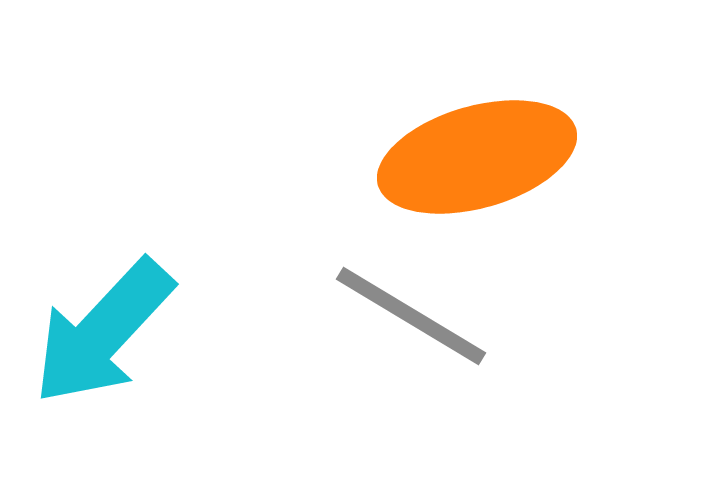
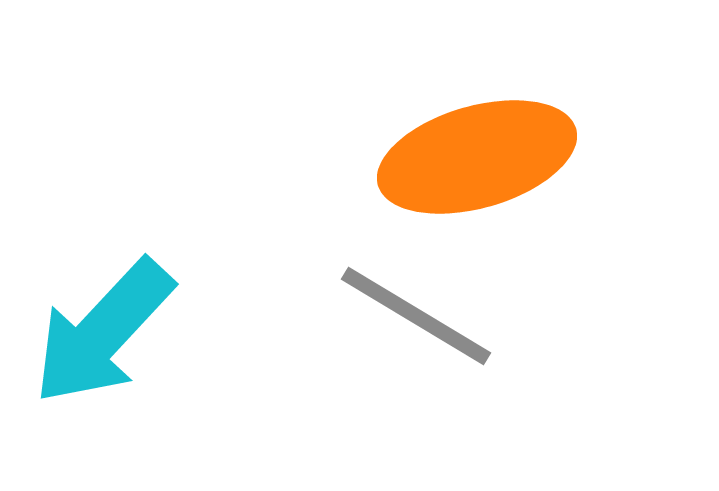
gray line: moved 5 px right
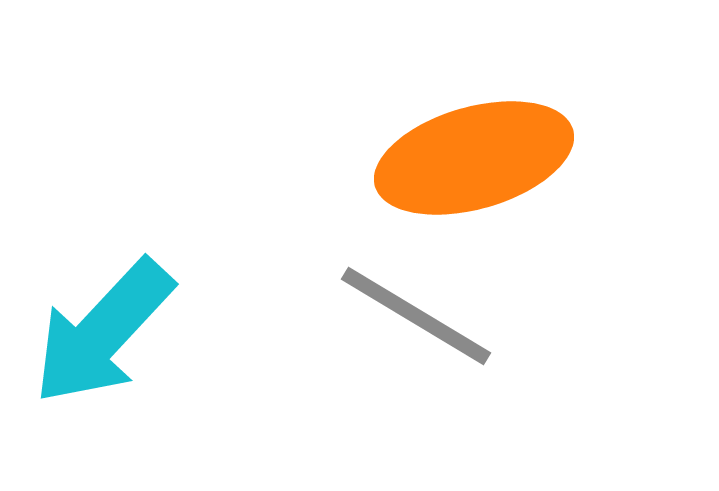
orange ellipse: moved 3 px left, 1 px down
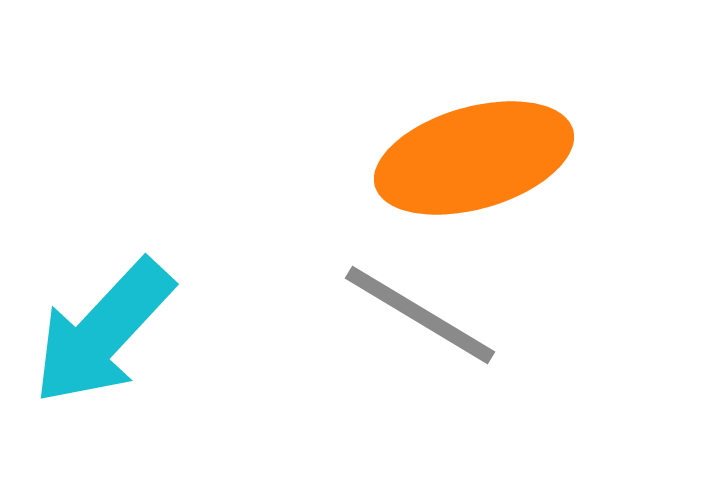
gray line: moved 4 px right, 1 px up
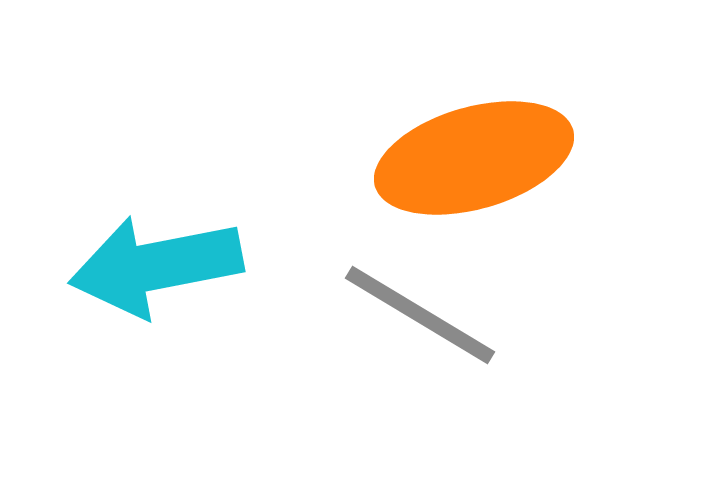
cyan arrow: moved 53 px right, 66 px up; rotated 36 degrees clockwise
